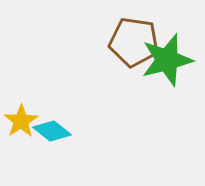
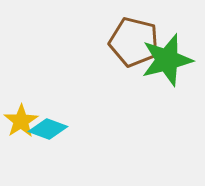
brown pentagon: rotated 6 degrees clockwise
cyan diamond: moved 4 px left, 2 px up; rotated 18 degrees counterclockwise
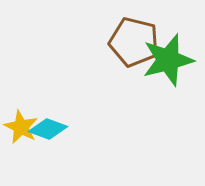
green star: moved 1 px right
yellow star: moved 6 px down; rotated 12 degrees counterclockwise
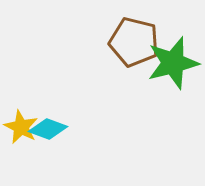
green star: moved 5 px right, 3 px down
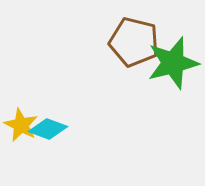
yellow star: moved 2 px up
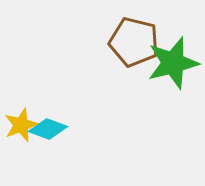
yellow star: rotated 24 degrees clockwise
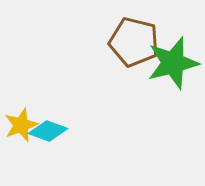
cyan diamond: moved 2 px down
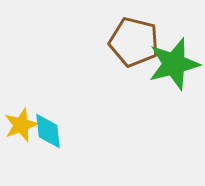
green star: moved 1 px right, 1 px down
cyan diamond: rotated 63 degrees clockwise
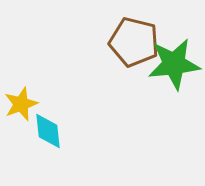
green star: rotated 8 degrees clockwise
yellow star: moved 21 px up
